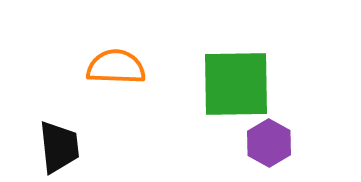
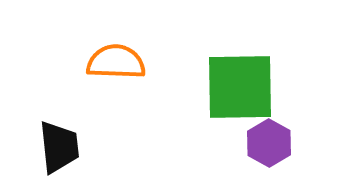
orange semicircle: moved 5 px up
green square: moved 4 px right, 3 px down
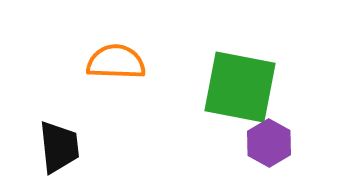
green square: rotated 12 degrees clockwise
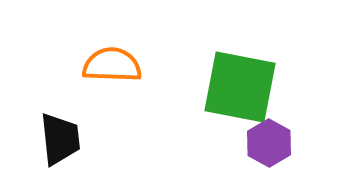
orange semicircle: moved 4 px left, 3 px down
black trapezoid: moved 1 px right, 8 px up
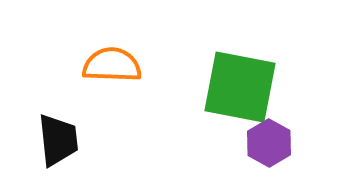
black trapezoid: moved 2 px left, 1 px down
